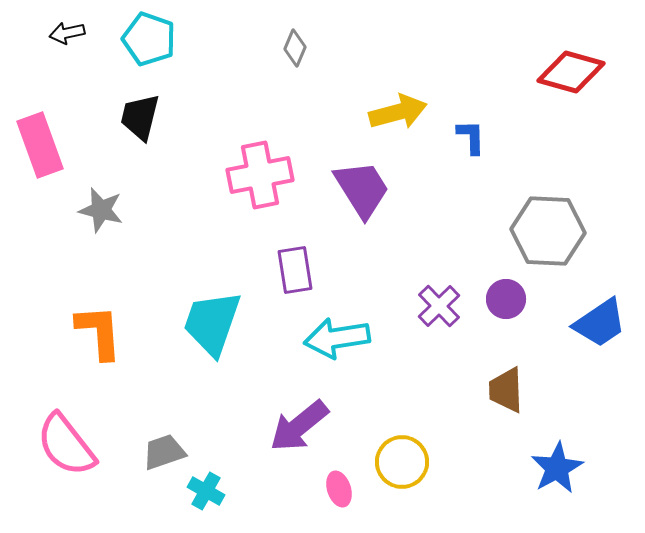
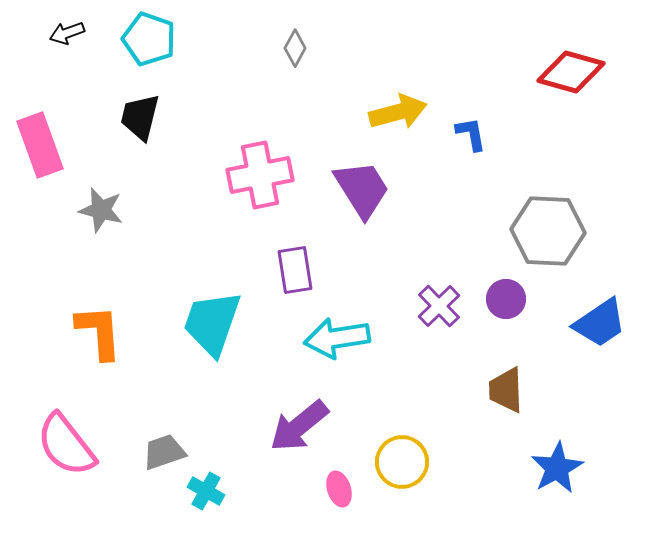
black arrow: rotated 8 degrees counterclockwise
gray diamond: rotated 6 degrees clockwise
blue L-shape: moved 3 px up; rotated 9 degrees counterclockwise
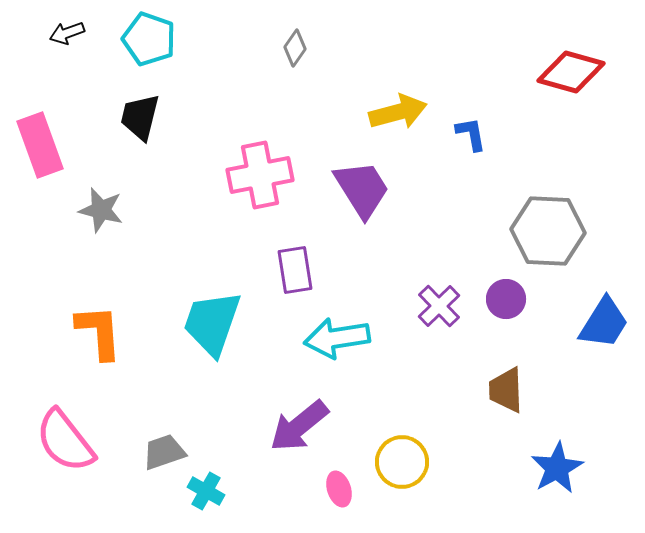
gray diamond: rotated 6 degrees clockwise
blue trapezoid: moved 4 px right; rotated 24 degrees counterclockwise
pink semicircle: moved 1 px left, 4 px up
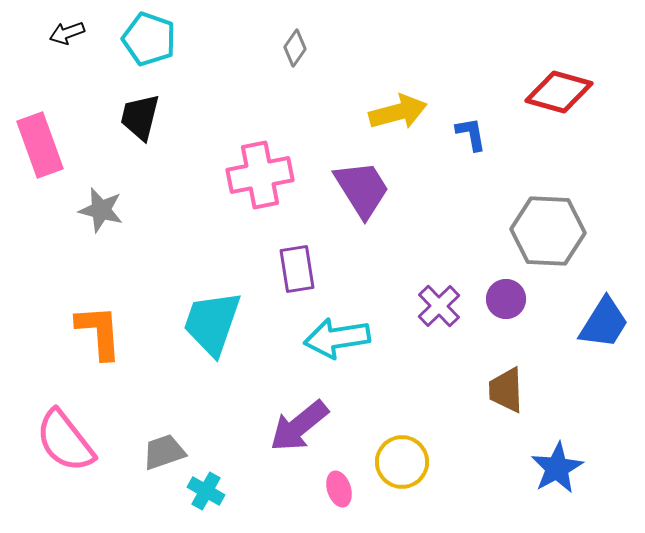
red diamond: moved 12 px left, 20 px down
purple rectangle: moved 2 px right, 1 px up
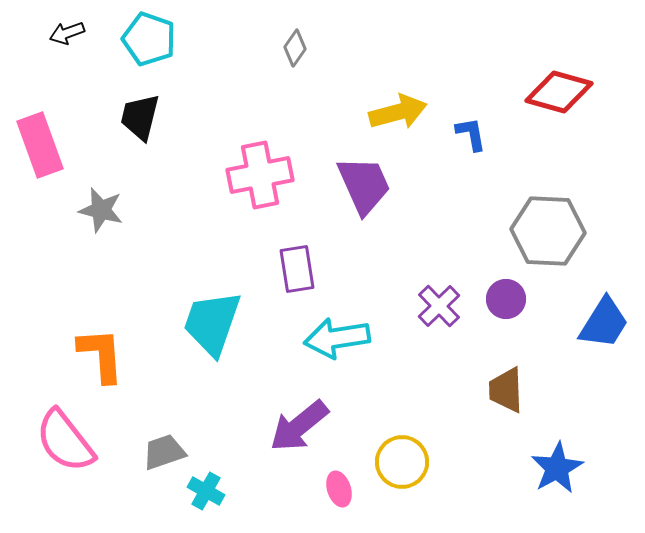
purple trapezoid: moved 2 px right, 4 px up; rotated 8 degrees clockwise
orange L-shape: moved 2 px right, 23 px down
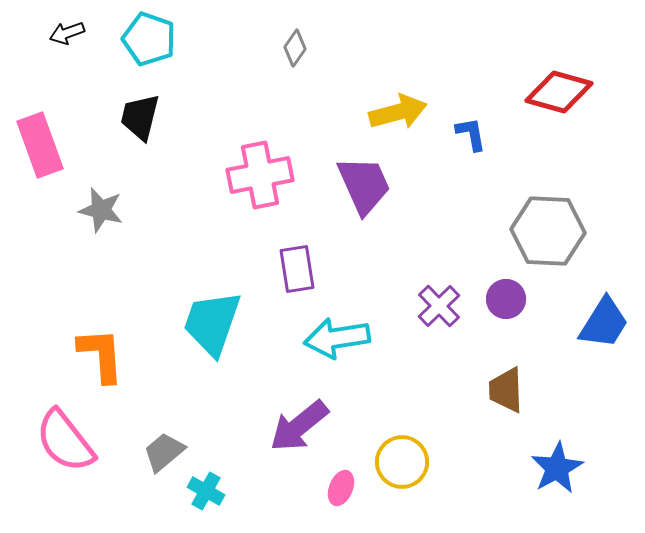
gray trapezoid: rotated 21 degrees counterclockwise
pink ellipse: moved 2 px right, 1 px up; rotated 40 degrees clockwise
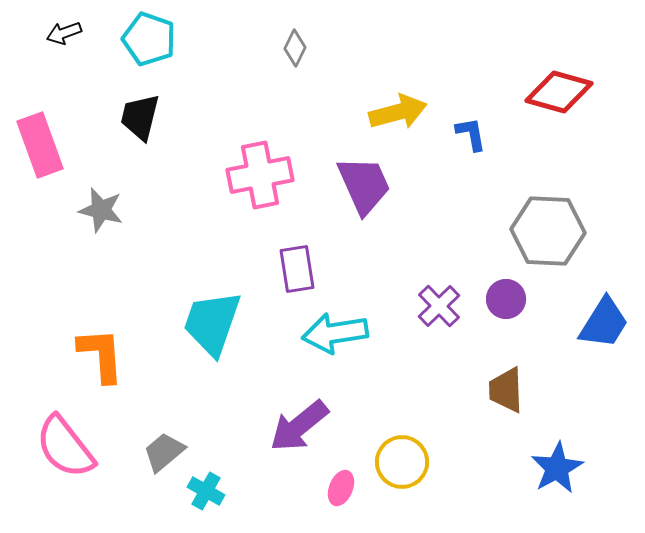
black arrow: moved 3 px left
gray diamond: rotated 9 degrees counterclockwise
cyan arrow: moved 2 px left, 5 px up
pink semicircle: moved 6 px down
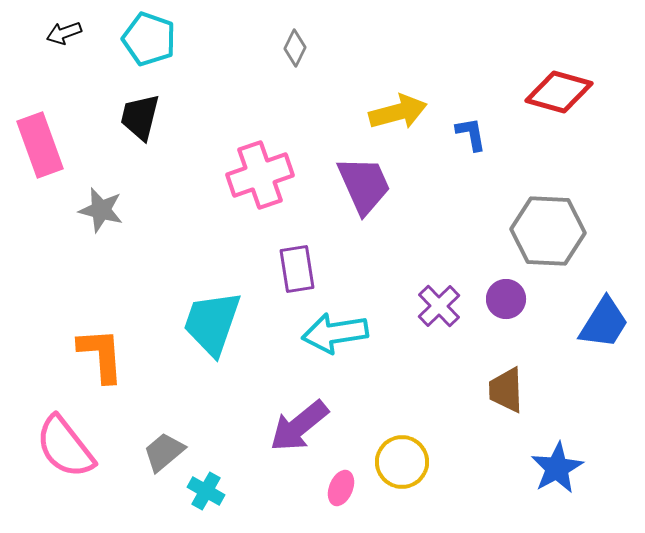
pink cross: rotated 8 degrees counterclockwise
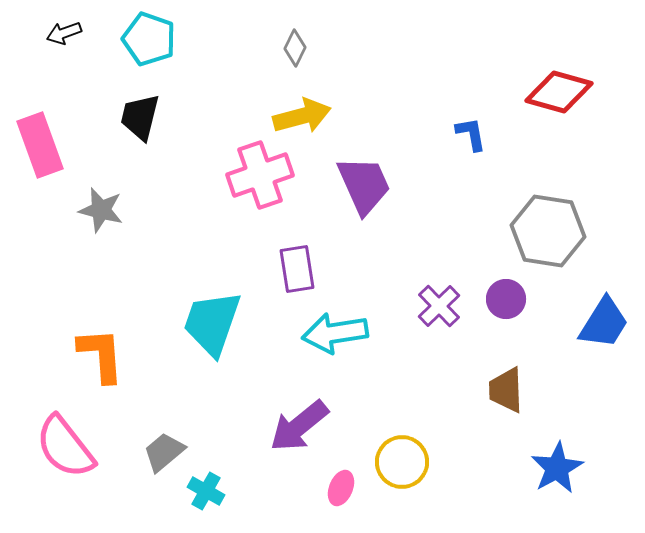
yellow arrow: moved 96 px left, 4 px down
gray hexagon: rotated 6 degrees clockwise
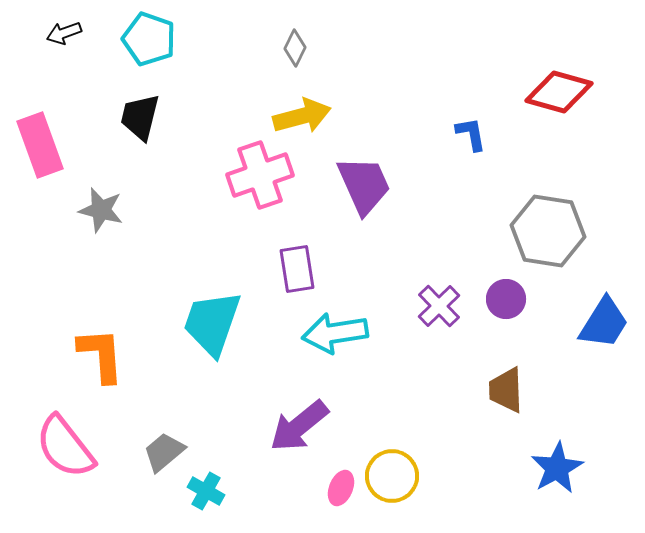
yellow circle: moved 10 px left, 14 px down
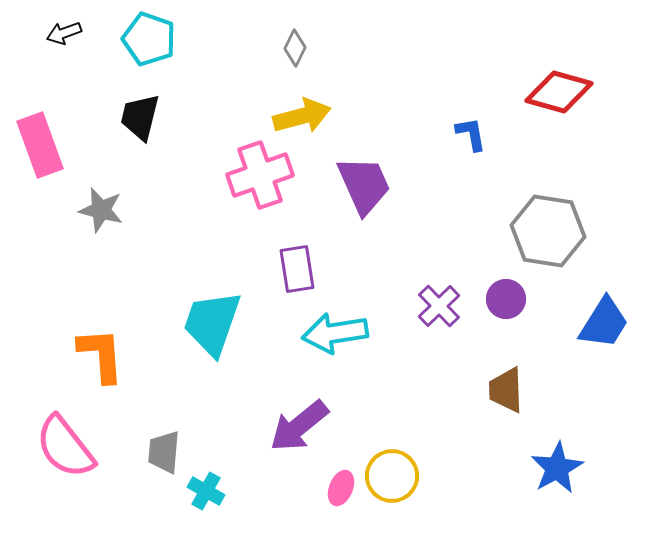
gray trapezoid: rotated 45 degrees counterclockwise
